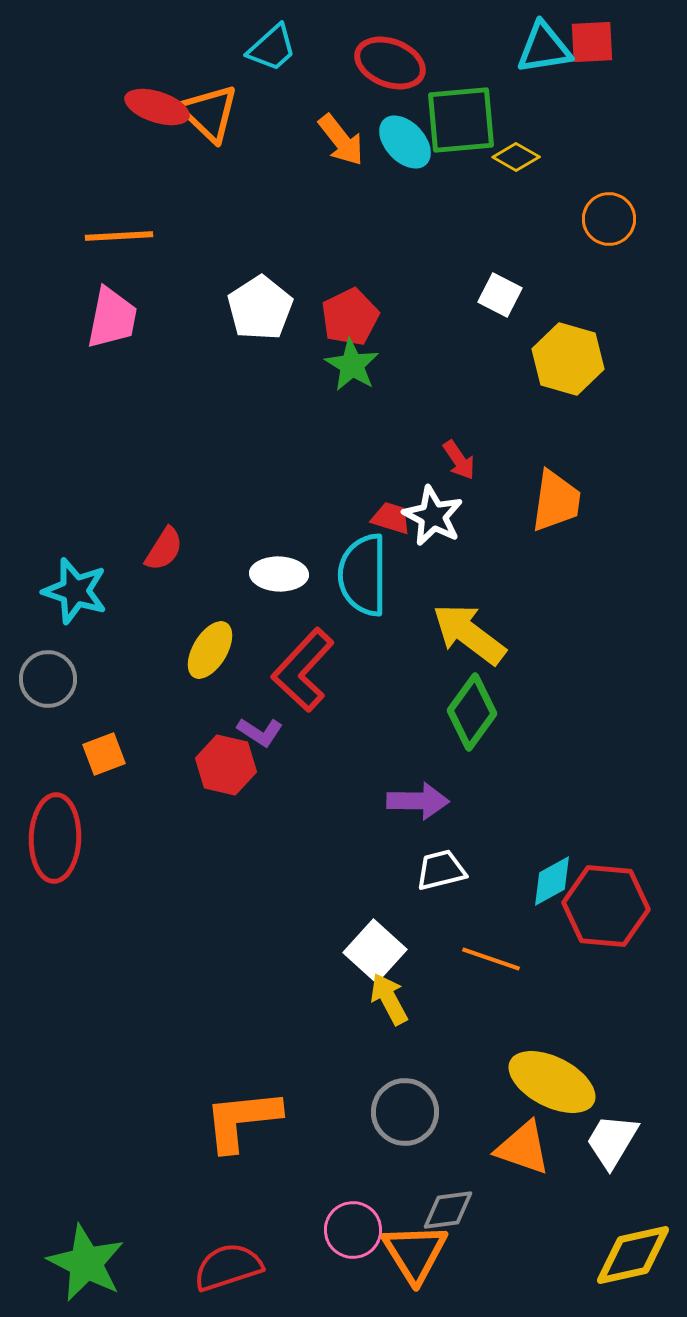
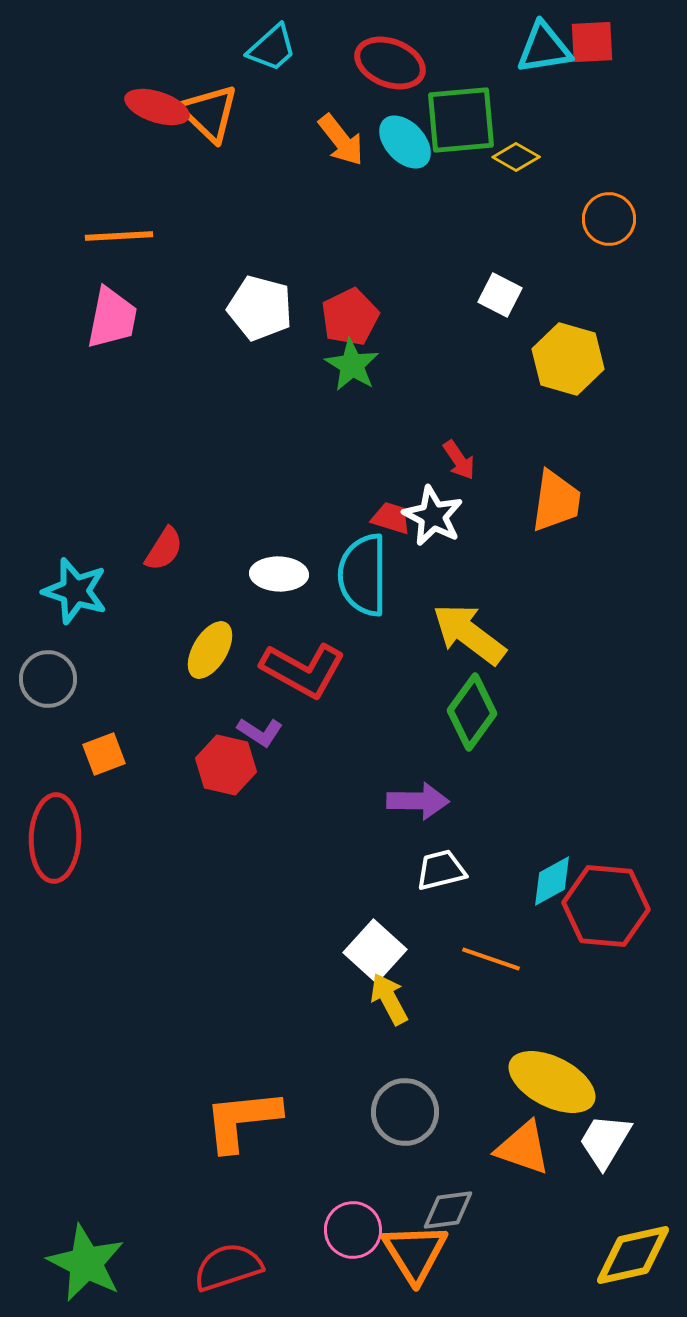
white pentagon at (260, 308): rotated 24 degrees counterclockwise
red L-shape at (303, 670): rotated 104 degrees counterclockwise
white trapezoid at (612, 1141): moved 7 px left
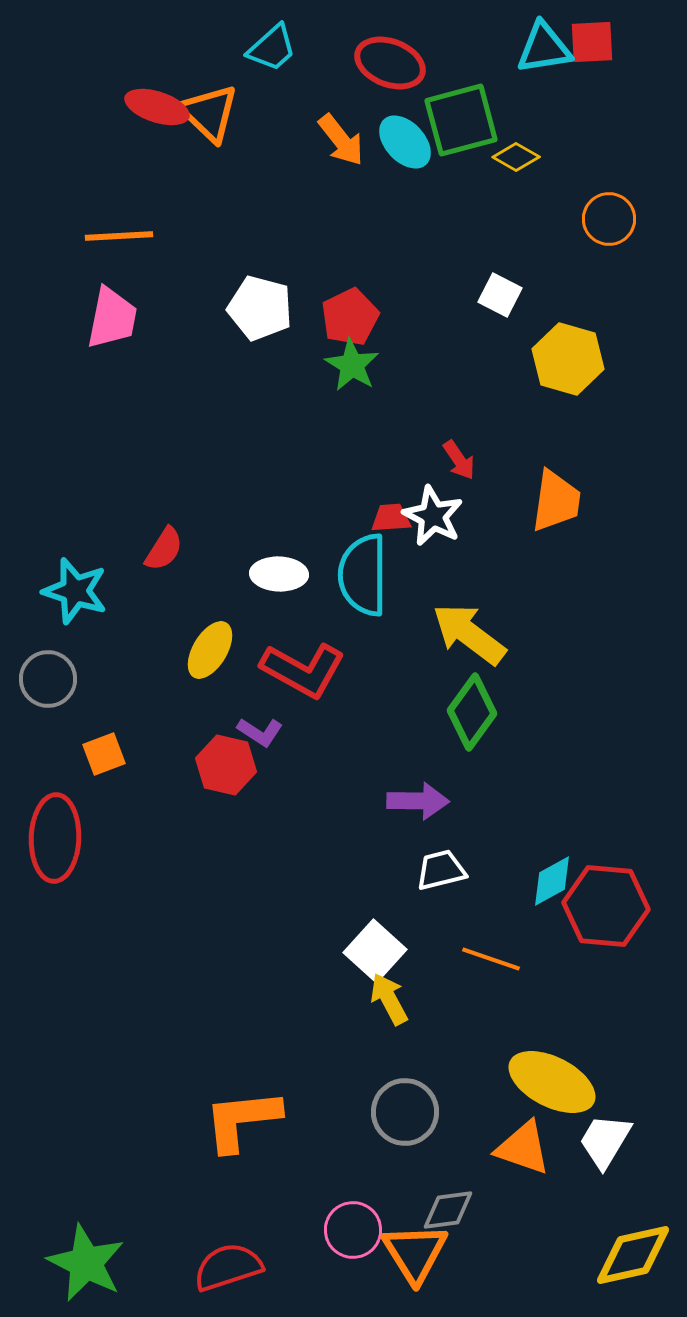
green square at (461, 120): rotated 10 degrees counterclockwise
red trapezoid at (391, 518): rotated 21 degrees counterclockwise
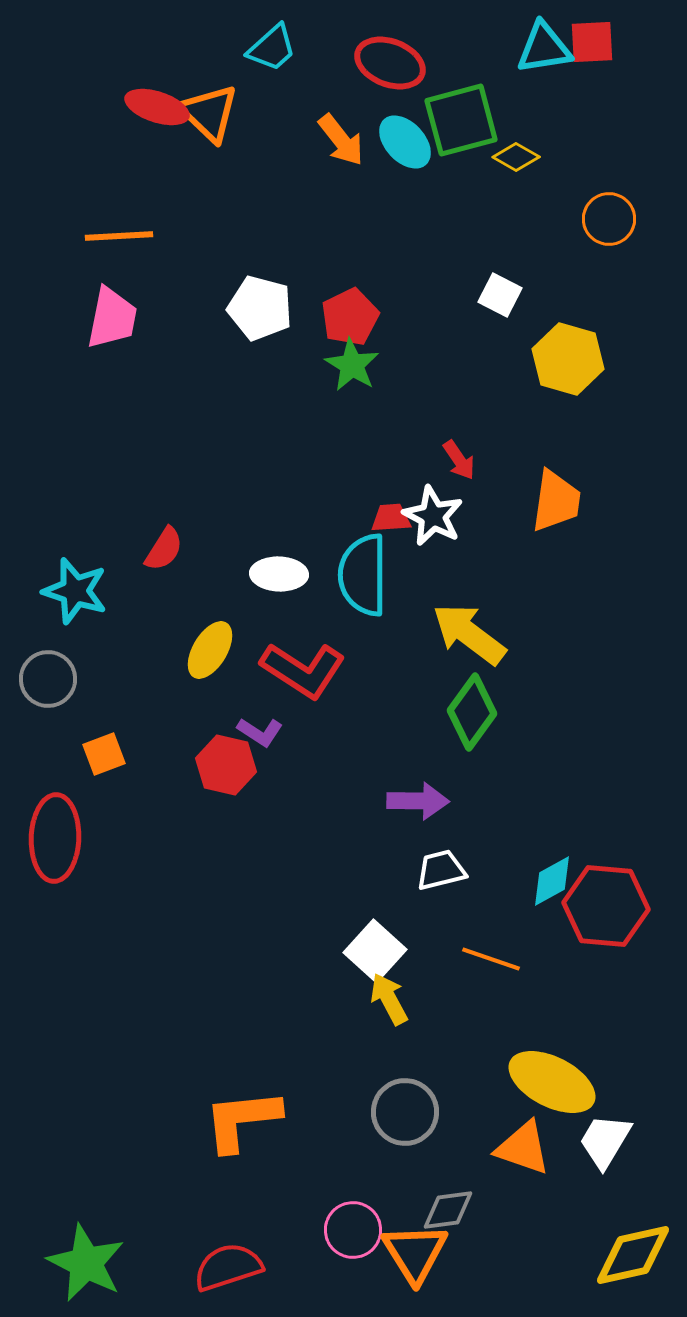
red L-shape at (303, 670): rotated 4 degrees clockwise
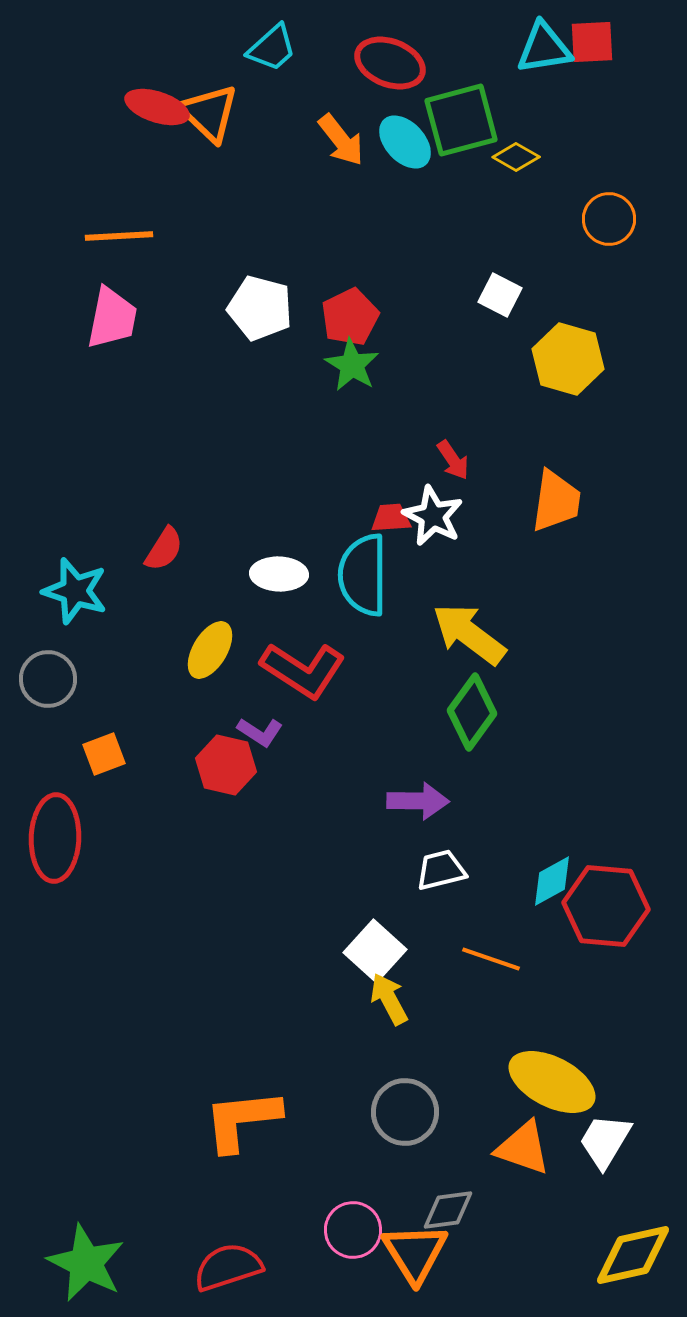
red arrow at (459, 460): moved 6 px left
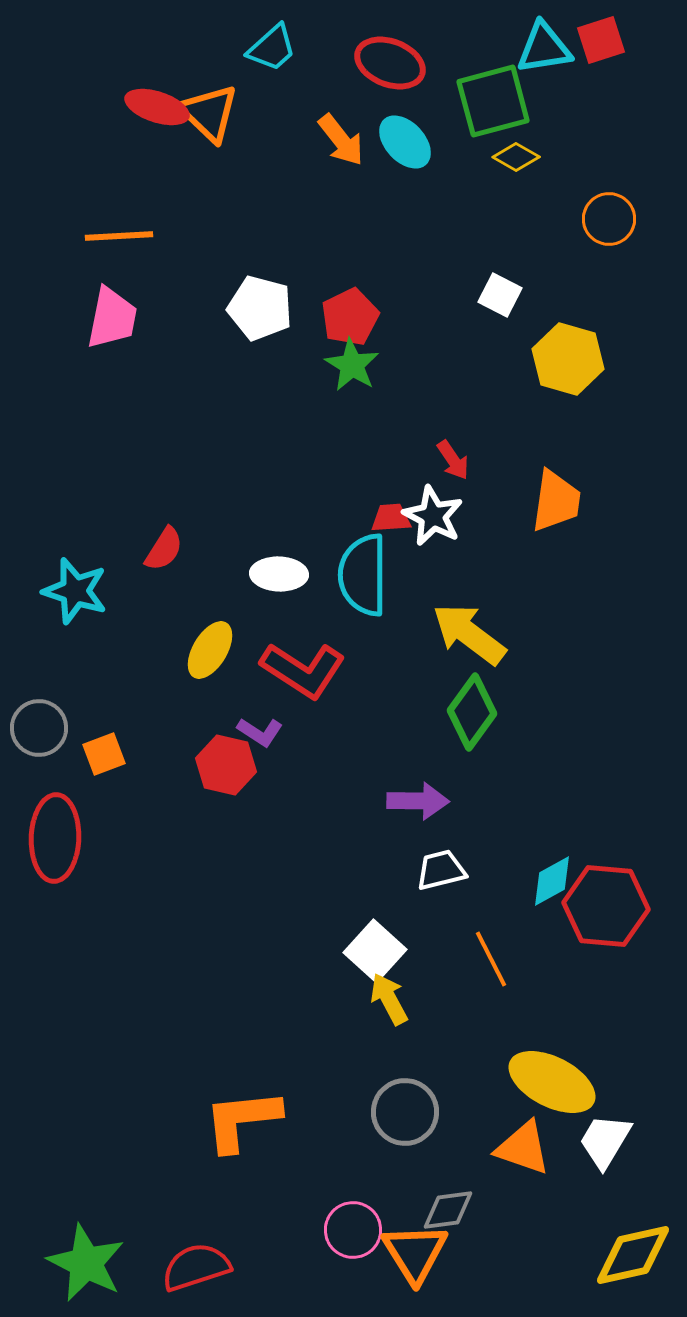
red square at (592, 42): moved 9 px right, 2 px up; rotated 15 degrees counterclockwise
green square at (461, 120): moved 32 px right, 19 px up
gray circle at (48, 679): moved 9 px left, 49 px down
orange line at (491, 959): rotated 44 degrees clockwise
red semicircle at (228, 1267): moved 32 px left
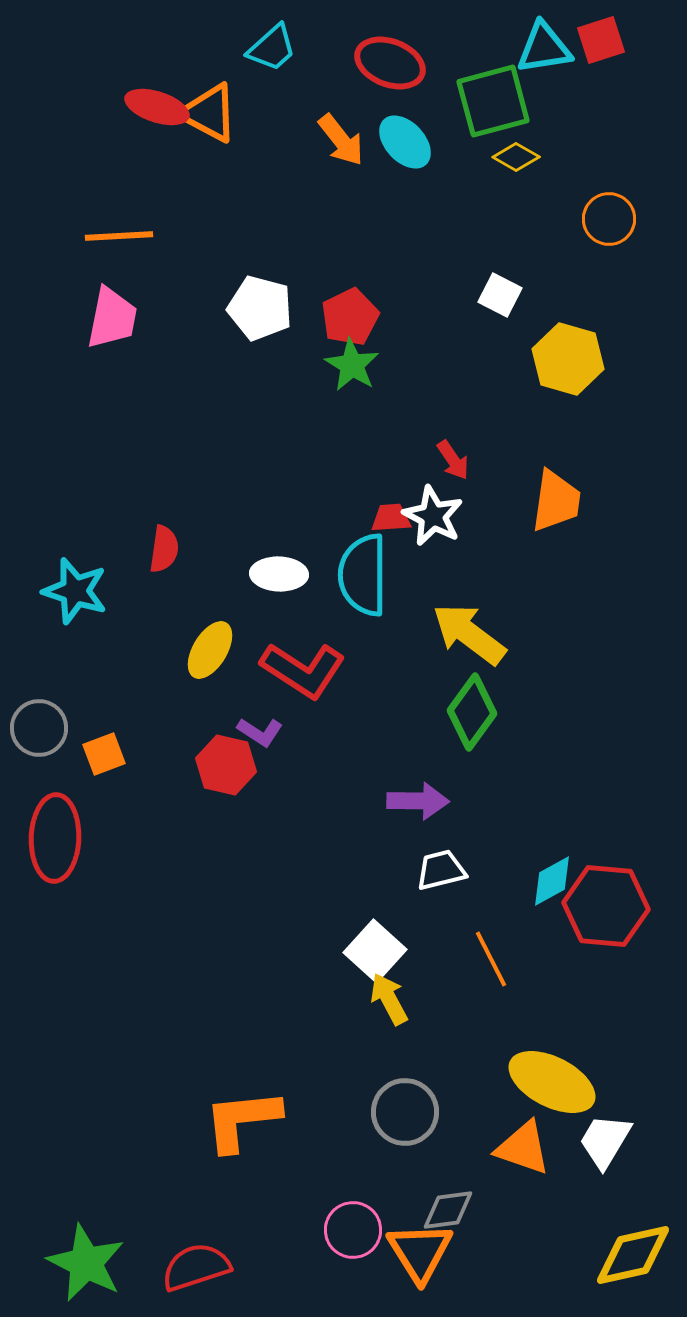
orange triangle at (209, 113): rotated 16 degrees counterclockwise
red semicircle at (164, 549): rotated 24 degrees counterclockwise
orange triangle at (415, 1253): moved 5 px right, 1 px up
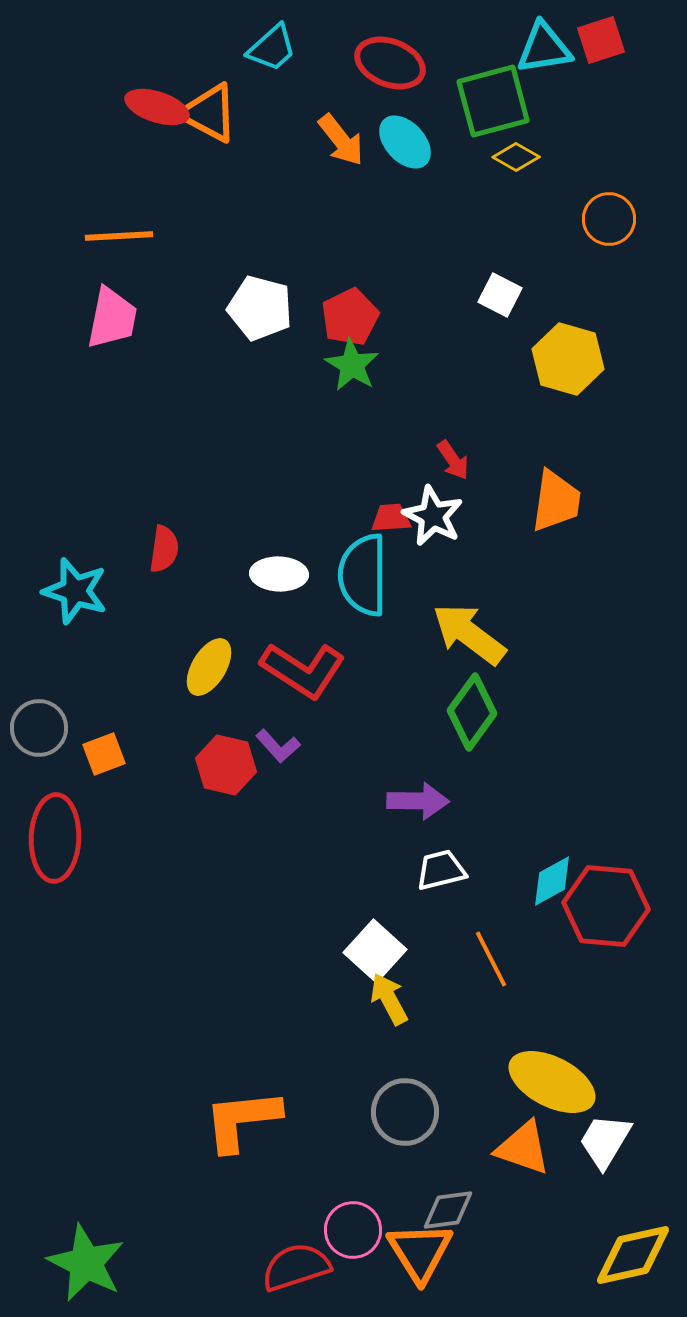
yellow ellipse at (210, 650): moved 1 px left, 17 px down
purple L-shape at (260, 732): moved 18 px right, 14 px down; rotated 15 degrees clockwise
red semicircle at (196, 1267): moved 100 px right
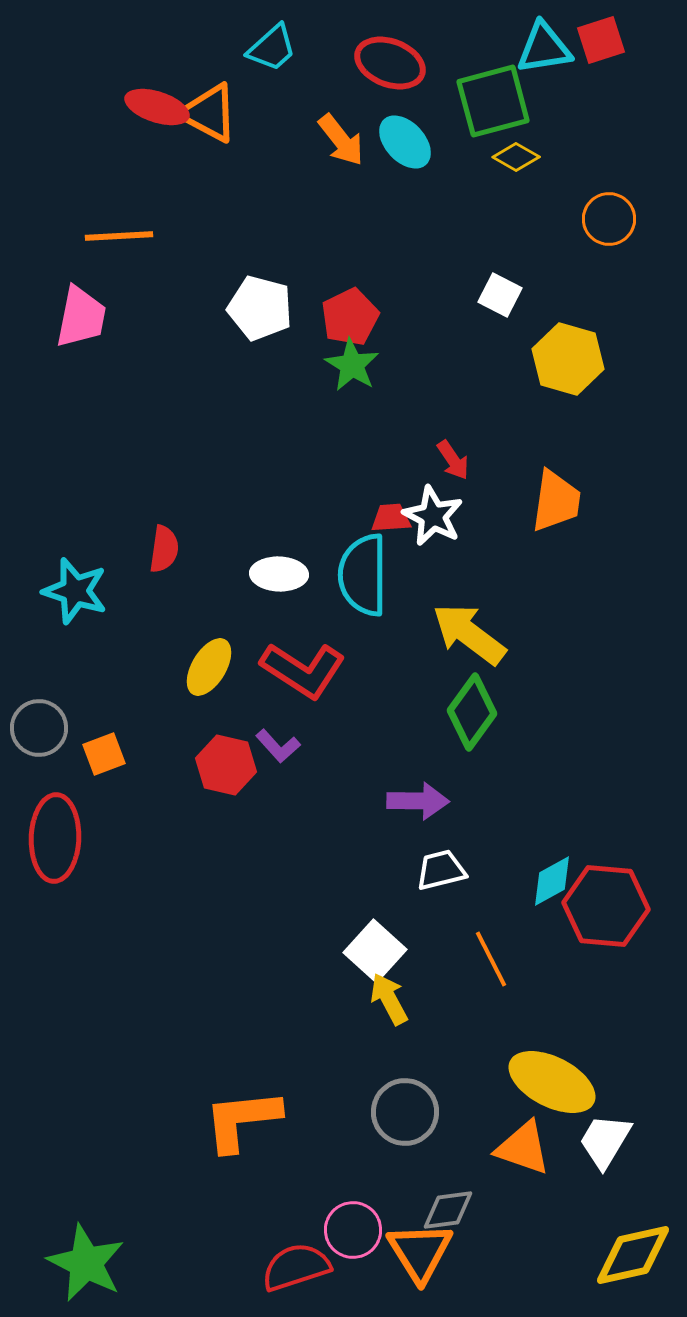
pink trapezoid at (112, 318): moved 31 px left, 1 px up
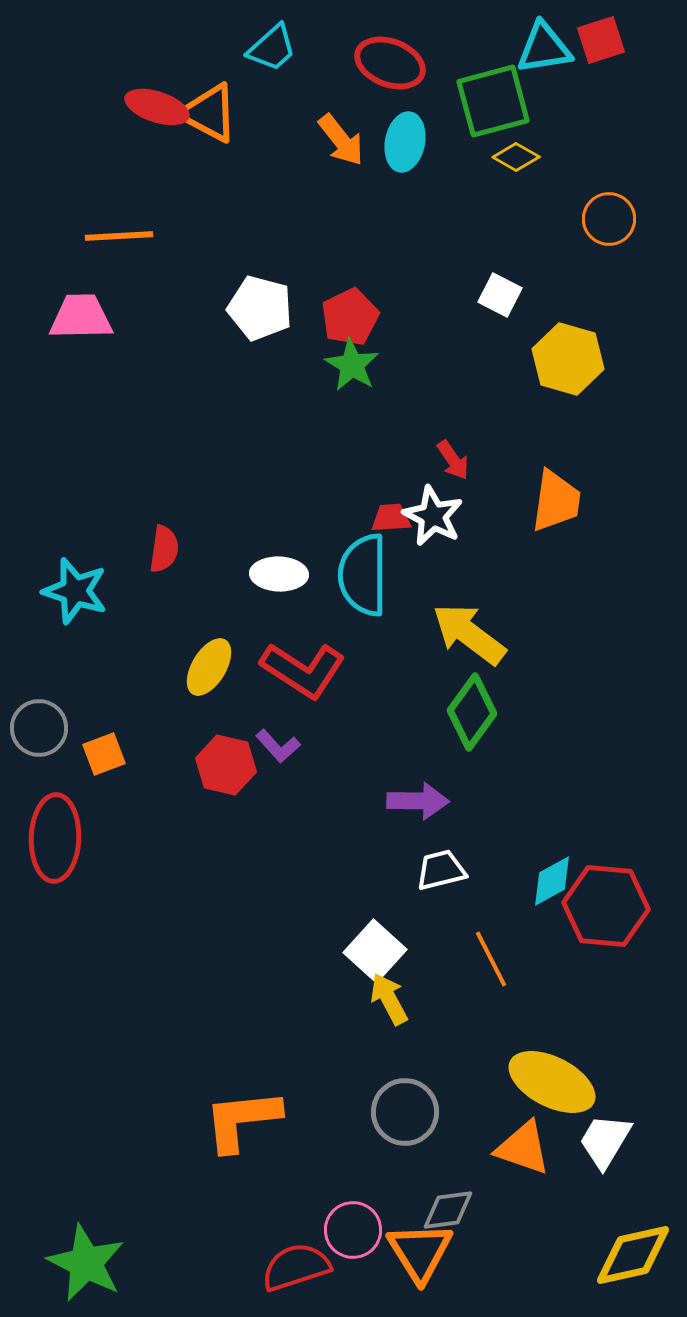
cyan ellipse at (405, 142): rotated 54 degrees clockwise
pink trapezoid at (81, 317): rotated 102 degrees counterclockwise
